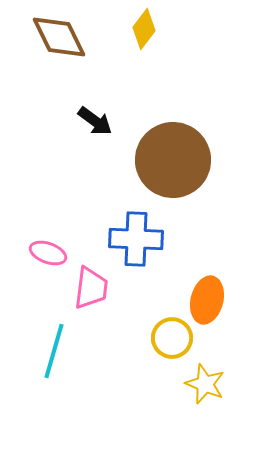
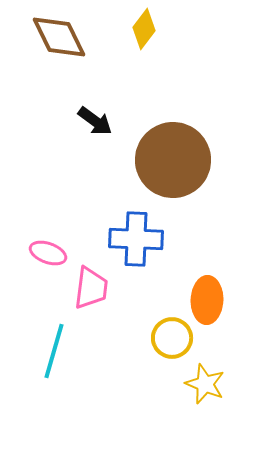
orange ellipse: rotated 12 degrees counterclockwise
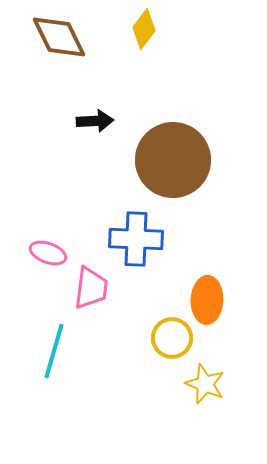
black arrow: rotated 39 degrees counterclockwise
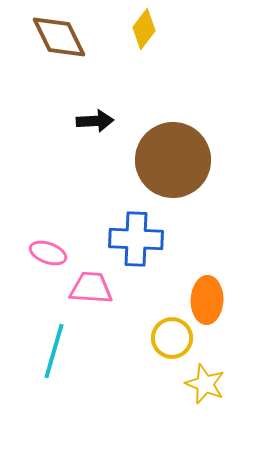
pink trapezoid: rotated 93 degrees counterclockwise
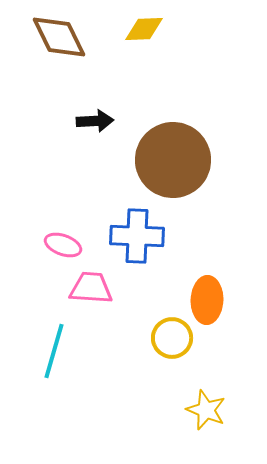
yellow diamond: rotated 51 degrees clockwise
blue cross: moved 1 px right, 3 px up
pink ellipse: moved 15 px right, 8 px up
yellow star: moved 1 px right, 26 px down
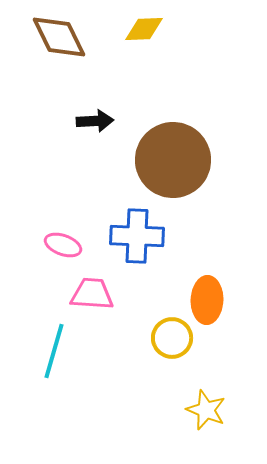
pink trapezoid: moved 1 px right, 6 px down
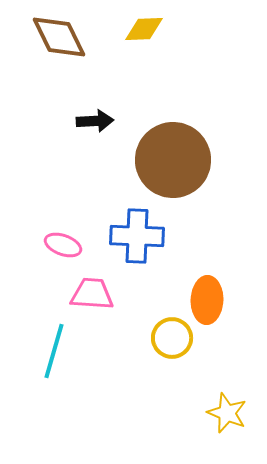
yellow star: moved 21 px right, 3 px down
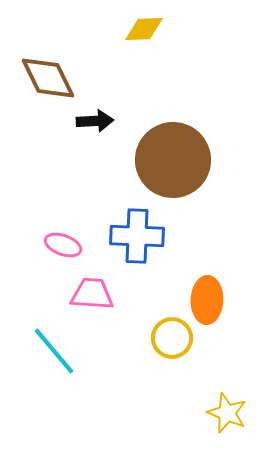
brown diamond: moved 11 px left, 41 px down
cyan line: rotated 56 degrees counterclockwise
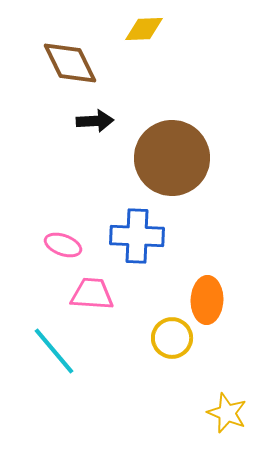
brown diamond: moved 22 px right, 15 px up
brown circle: moved 1 px left, 2 px up
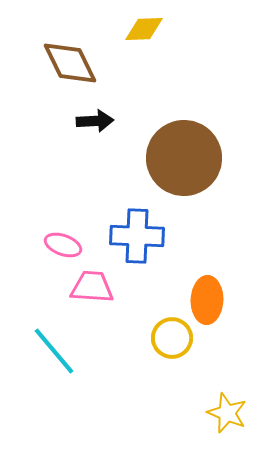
brown circle: moved 12 px right
pink trapezoid: moved 7 px up
